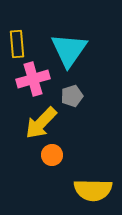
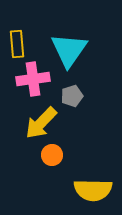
pink cross: rotated 8 degrees clockwise
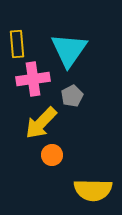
gray pentagon: rotated 10 degrees counterclockwise
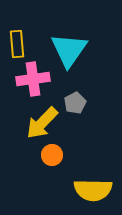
gray pentagon: moved 3 px right, 7 px down
yellow arrow: moved 1 px right
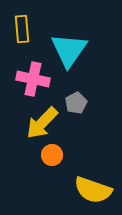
yellow rectangle: moved 5 px right, 15 px up
pink cross: rotated 20 degrees clockwise
gray pentagon: moved 1 px right
yellow semicircle: rotated 18 degrees clockwise
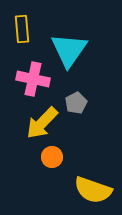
orange circle: moved 2 px down
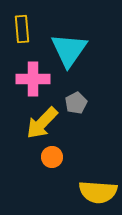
pink cross: rotated 12 degrees counterclockwise
yellow semicircle: moved 5 px right, 2 px down; rotated 15 degrees counterclockwise
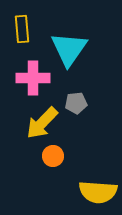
cyan triangle: moved 1 px up
pink cross: moved 1 px up
gray pentagon: rotated 20 degrees clockwise
orange circle: moved 1 px right, 1 px up
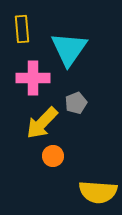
gray pentagon: rotated 15 degrees counterclockwise
